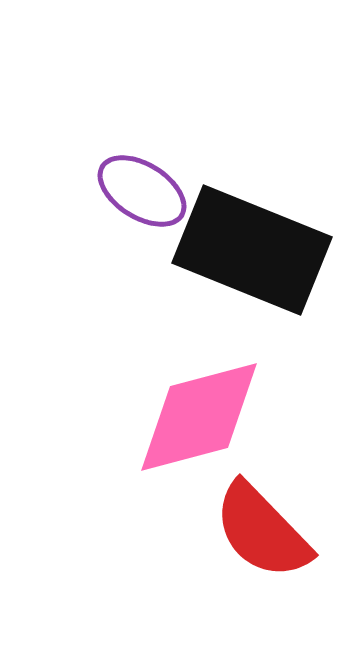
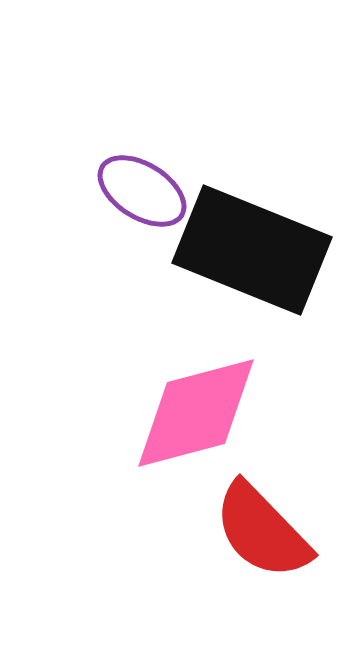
pink diamond: moved 3 px left, 4 px up
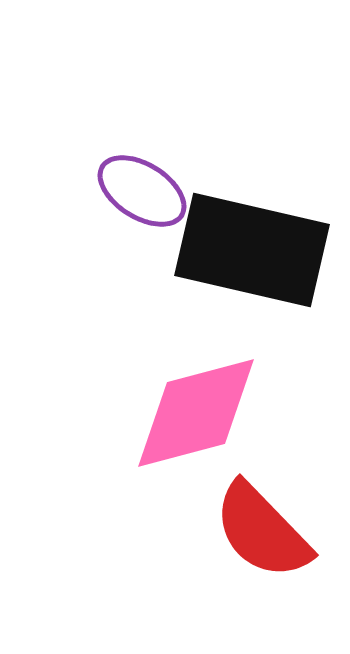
black rectangle: rotated 9 degrees counterclockwise
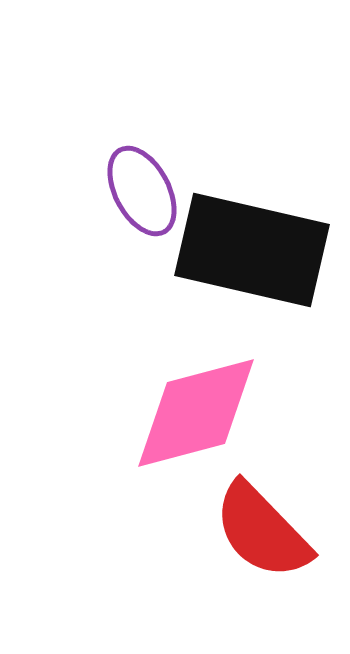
purple ellipse: rotated 30 degrees clockwise
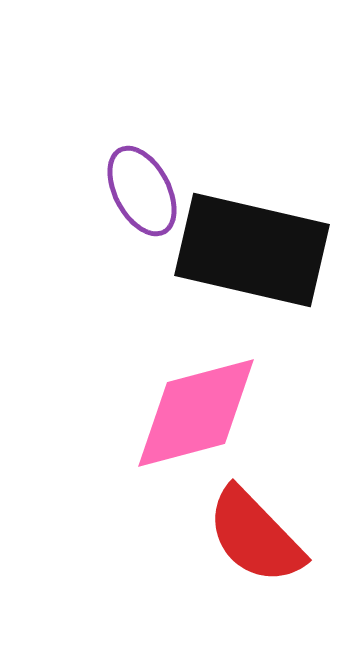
red semicircle: moved 7 px left, 5 px down
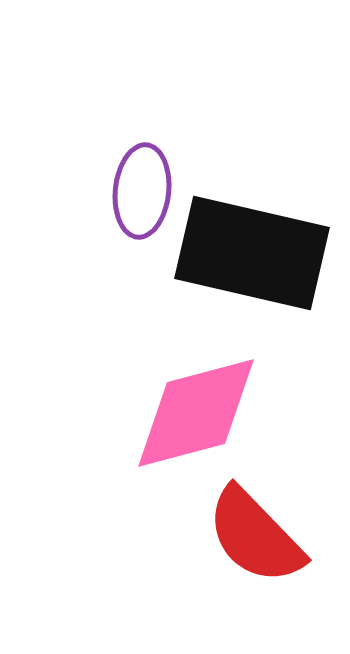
purple ellipse: rotated 34 degrees clockwise
black rectangle: moved 3 px down
